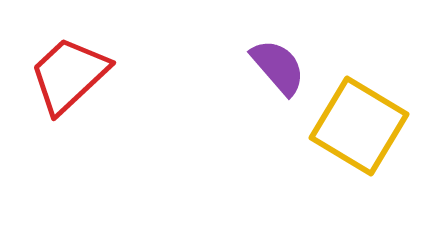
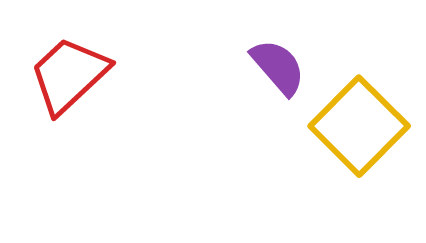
yellow square: rotated 14 degrees clockwise
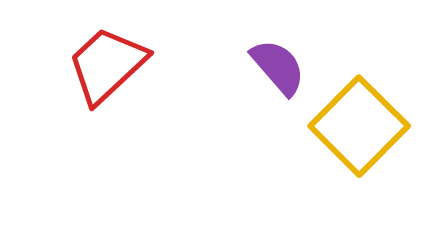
red trapezoid: moved 38 px right, 10 px up
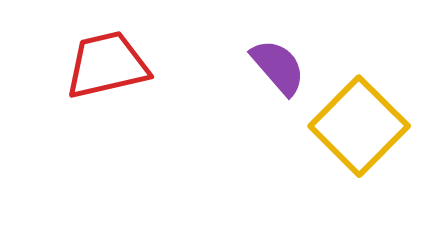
red trapezoid: rotated 30 degrees clockwise
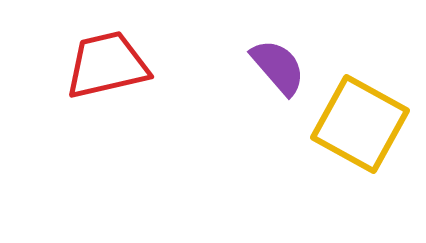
yellow square: moved 1 px right, 2 px up; rotated 16 degrees counterclockwise
